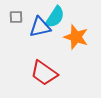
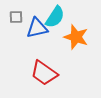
blue triangle: moved 3 px left, 1 px down
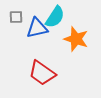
orange star: moved 2 px down
red trapezoid: moved 2 px left
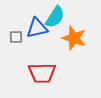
gray square: moved 20 px down
orange star: moved 2 px left, 1 px up
red trapezoid: rotated 36 degrees counterclockwise
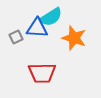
cyan semicircle: moved 4 px left; rotated 25 degrees clockwise
blue triangle: rotated 15 degrees clockwise
gray square: rotated 24 degrees counterclockwise
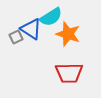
blue triangle: moved 6 px left, 1 px down; rotated 30 degrees clockwise
orange star: moved 6 px left, 4 px up
red trapezoid: moved 27 px right
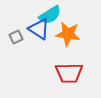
cyan semicircle: moved 1 px left, 2 px up
blue triangle: moved 8 px right
orange star: rotated 10 degrees counterclockwise
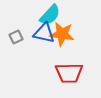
cyan semicircle: rotated 15 degrees counterclockwise
blue triangle: moved 5 px right, 4 px down; rotated 20 degrees counterclockwise
orange star: moved 6 px left
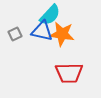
blue triangle: moved 2 px left, 2 px up
gray square: moved 1 px left, 3 px up
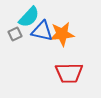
cyan semicircle: moved 21 px left, 2 px down
orange star: rotated 15 degrees counterclockwise
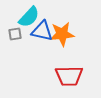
gray square: rotated 16 degrees clockwise
red trapezoid: moved 3 px down
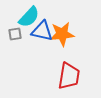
red trapezoid: rotated 80 degrees counterclockwise
